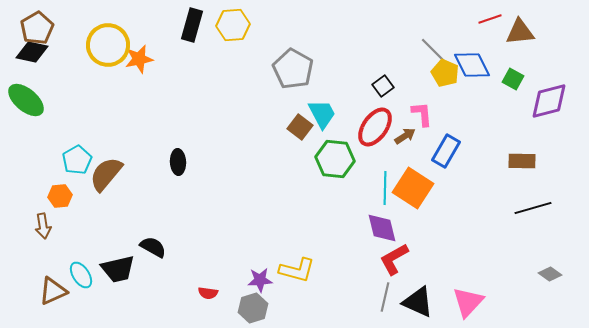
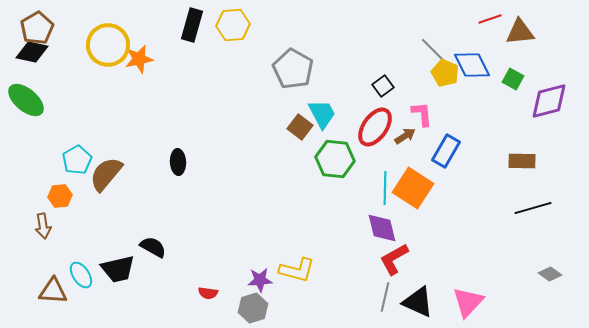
brown triangle at (53, 291): rotated 28 degrees clockwise
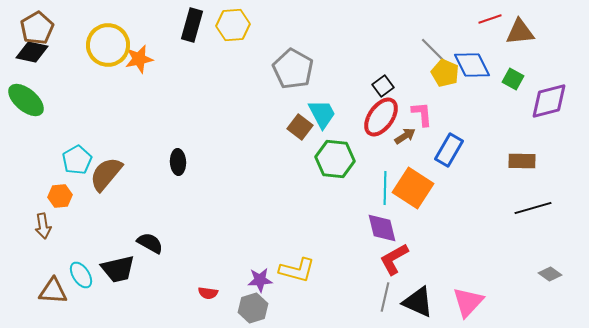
red ellipse at (375, 127): moved 6 px right, 10 px up
blue rectangle at (446, 151): moved 3 px right, 1 px up
black semicircle at (153, 247): moved 3 px left, 4 px up
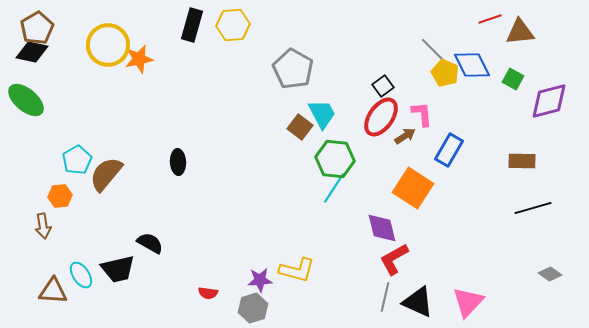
cyan line at (385, 188): moved 51 px left; rotated 32 degrees clockwise
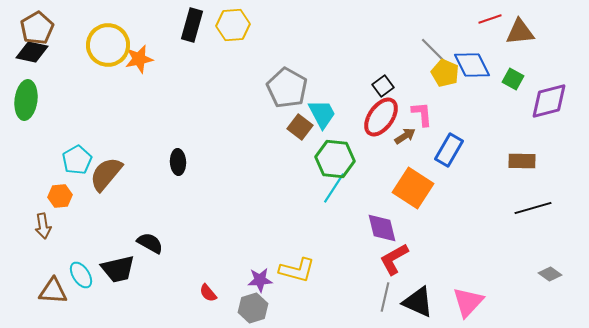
gray pentagon at (293, 69): moved 6 px left, 19 px down
green ellipse at (26, 100): rotated 57 degrees clockwise
red semicircle at (208, 293): rotated 42 degrees clockwise
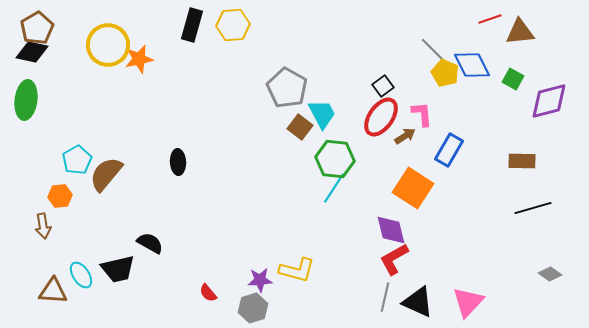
purple diamond at (382, 228): moved 9 px right, 2 px down
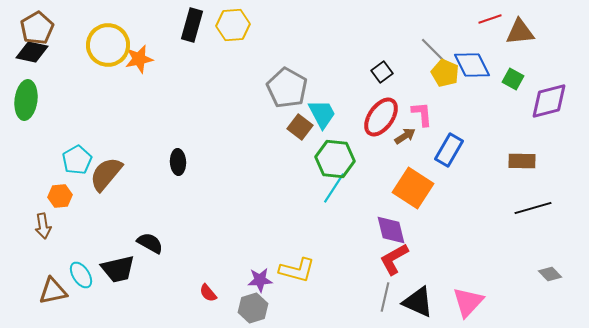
black square at (383, 86): moved 1 px left, 14 px up
gray diamond at (550, 274): rotated 10 degrees clockwise
brown triangle at (53, 291): rotated 16 degrees counterclockwise
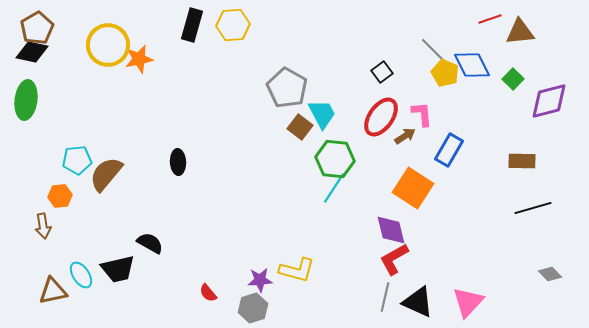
green square at (513, 79): rotated 15 degrees clockwise
cyan pentagon at (77, 160): rotated 24 degrees clockwise
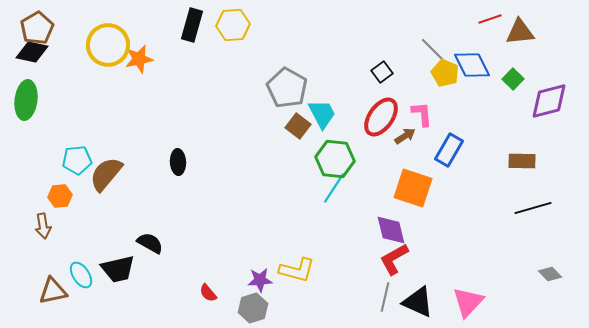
brown square at (300, 127): moved 2 px left, 1 px up
orange square at (413, 188): rotated 15 degrees counterclockwise
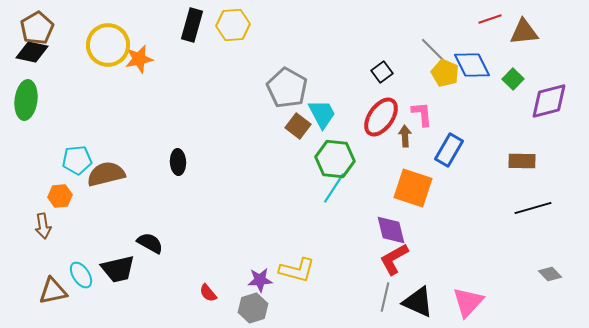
brown triangle at (520, 32): moved 4 px right
brown arrow at (405, 136): rotated 60 degrees counterclockwise
brown semicircle at (106, 174): rotated 36 degrees clockwise
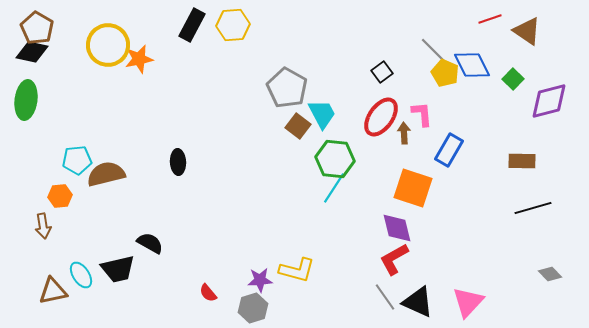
black rectangle at (192, 25): rotated 12 degrees clockwise
brown pentagon at (37, 28): rotated 12 degrees counterclockwise
brown triangle at (524, 32): moved 3 px right, 1 px up; rotated 40 degrees clockwise
brown arrow at (405, 136): moved 1 px left, 3 px up
purple diamond at (391, 230): moved 6 px right, 2 px up
gray line at (385, 297): rotated 48 degrees counterclockwise
